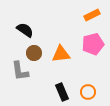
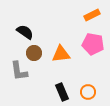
black semicircle: moved 2 px down
pink pentagon: rotated 25 degrees clockwise
gray L-shape: moved 1 px left
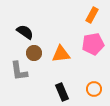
orange rectangle: rotated 35 degrees counterclockwise
pink pentagon: rotated 20 degrees counterclockwise
orange circle: moved 6 px right, 3 px up
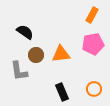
brown circle: moved 2 px right, 2 px down
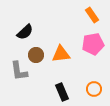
orange rectangle: rotated 63 degrees counterclockwise
black semicircle: rotated 102 degrees clockwise
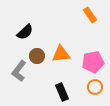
orange rectangle: moved 2 px left
pink pentagon: moved 18 px down
brown circle: moved 1 px right, 1 px down
gray L-shape: rotated 45 degrees clockwise
orange circle: moved 1 px right, 2 px up
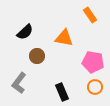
orange triangle: moved 3 px right, 16 px up; rotated 18 degrees clockwise
pink pentagon: rotated 20 degrees clockwise
gray L-shape: moved 12 px down
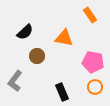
gray L-shape: moved 4 px left, 2 px up
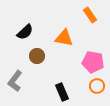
orange circle: moved 2 px right, 1 px up
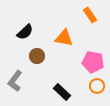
black rectangle: rotated 24 degrees counterclockwise
